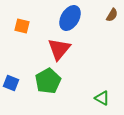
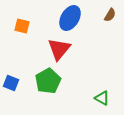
brown semicircle: moved 2 px left
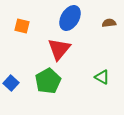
brown semicircle: moved 1 px left, 8 px down; rotated 128 degrees counterclockwise
blue square: rotated 21 degrees clockwise
green triangle: moved 21 px up
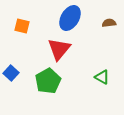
blue square: moved 10 px up
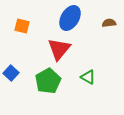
green triangle: moved 14 px left
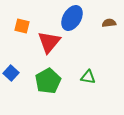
blue ellipse: moved 2 px right
red triangle: moved 10 px left, 7 px up
green triangle: rotated 21 degrees counterclockwise
